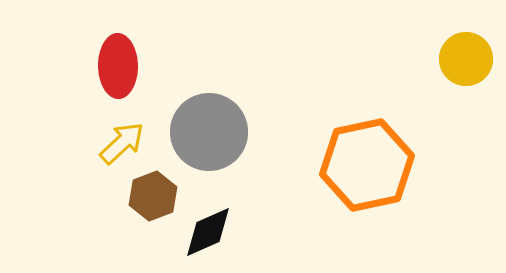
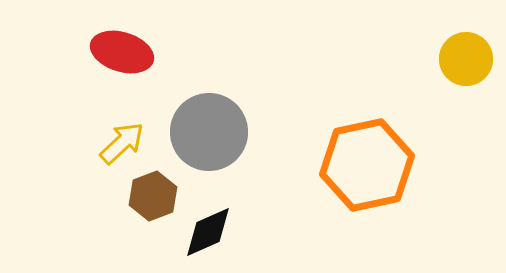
red ellipse: moved 4 px right, 14 px up; rotated 72 degrees counterclockwise
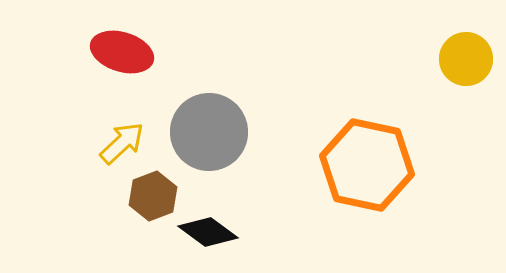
orange hexagon: rotated 24 degrees clockwise
black diamond: rotated 60 degrees clockwise
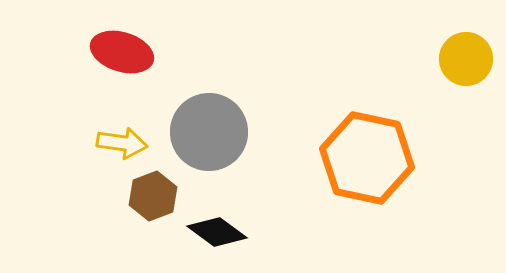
yellow arrow: rotated 51 degrees clockwise
orange hexagon: moved 7 px up
black diamond: moved 9 px right
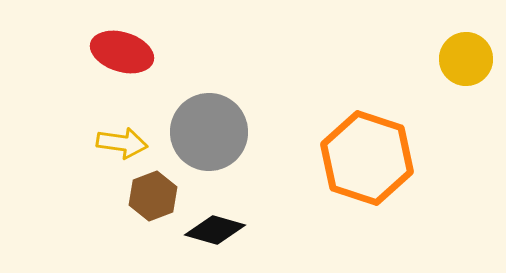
orange hexagon: rotated 6 degrees clockwise
black diamond: moved 2 px left, 2 px up; rotated 20 degrees counterclockwise
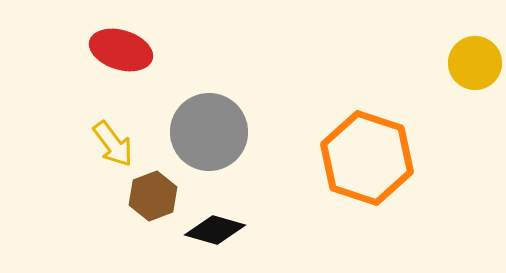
red ellipse: moved 1 px left, 2 px up
yellow circle: moved 9 px right, 4 px down
yellow arrow: moved 9 px left, 1 px down; rotated 45 degrees clockwise
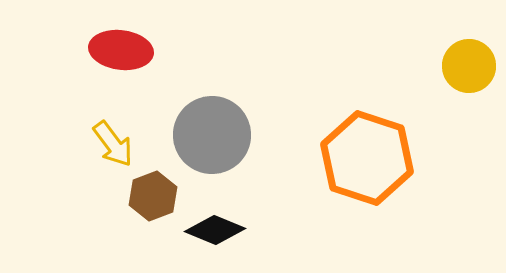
red ellipse: rotated 10 degrees counterclockwise
yellow circle: moved 6 px left, 3 px down
gray circle: moved 3 px right, 3 px down
black diamond: rotated 6 degrees clockwise
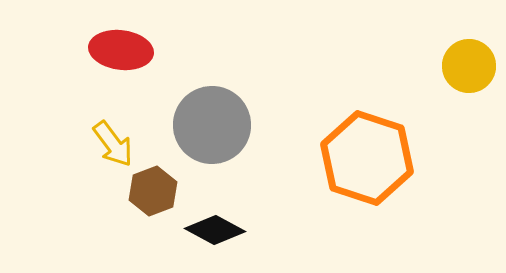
gray circle: moved 10 px up
brown hexagon: moved 5 px up
black diamond: rotated 6 degrees clockwise
